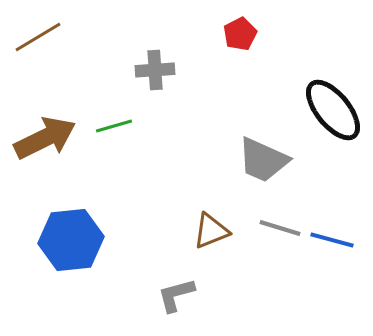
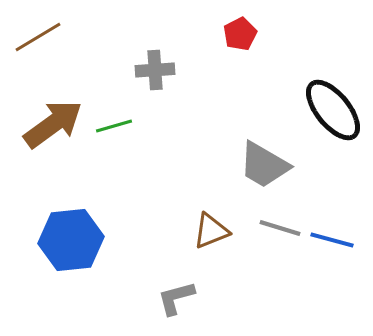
brown arrow: moved 8 px right, 14 px up; rotated 10 degrees counterclockwise
gray trapezoid: moved 1 px right, 5 px down; rotated 6 degrees clockwise
gray L-shape: moved 3 px down
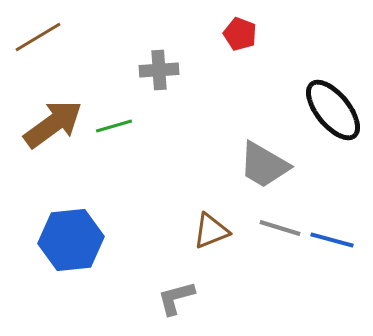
red pentagon: rotated 24 degrees counterclockwise
gray cross: moved 4 px right
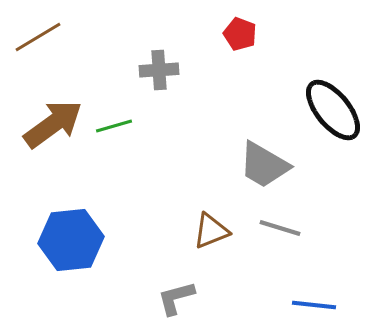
blue line: moved 18 px left, 65 px down; rotated 9 degrees counterclockwise
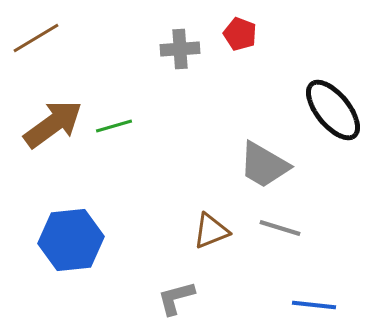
brown line: moved 2 px left, 1 px down
gray cross: moved 21 px right, 21 px up
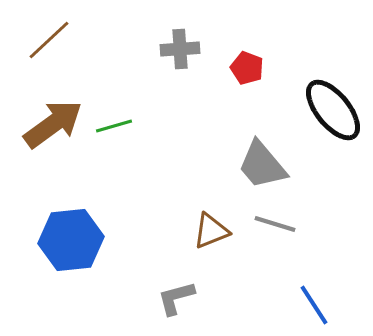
red pentagon: moved 7 px right, 34 px down
brown line: moved 13 px right, 2 px down; rotated 12 degrees counterclockwise
gray trapezoid: moved 2 px left; rotated 20 degrees clockwise
gray line: moved 5 px left, 4 px up
blue line: rotated 51 degrees clockwise
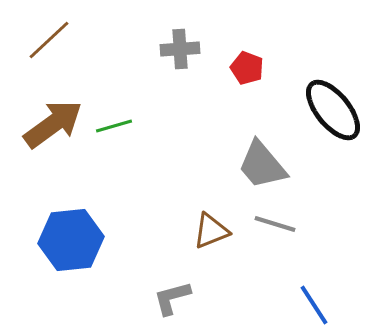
gray L-shape: moved 4 px left
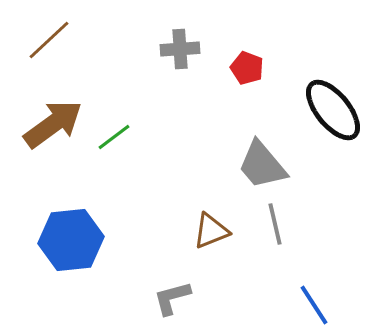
green line: moved 11 px down; rotated 21 degrees counterclockwise
gray line: rotated 60 degrees clockwise
